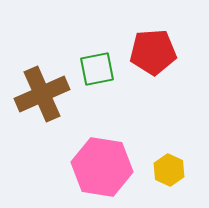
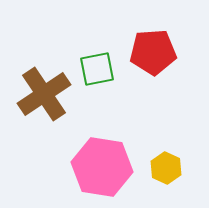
brown cross: moved 2 px right; rotated 10 degrees counterclockwise
yellow hexagon: moved 3 px left, 2 px up
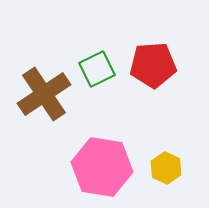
red pentagon: moved 13 px down
green square: rotated 15 degrees counterclockwise
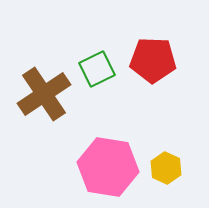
red pentagon: moved 5 px up; rotated 6 degrees clockwise
pink hexagon: moved 6 px right
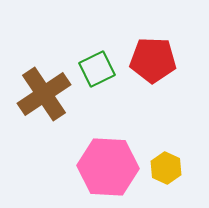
pink hexagon: rotated 6 degrees counterclockwise
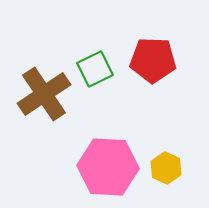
green square: moved 2 px left
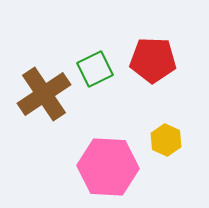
yellow hexagon: moved 28 px up
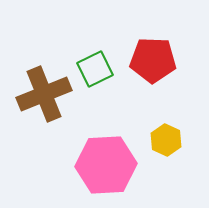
brown cross: rotated 12 degrees clockwise
pink hexagon: moved 2 px left, 2 px up; rotated 6 degrees counterclockwise
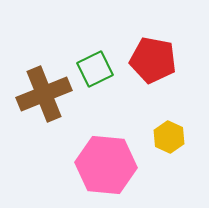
red pentagon: rotated 9 degrees clockwise
yellow hexagon: moved 3 px right, 3 px up
pink hexagon: rotated 8 degrees clockwise
